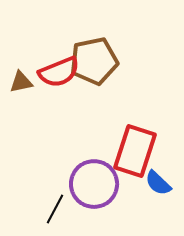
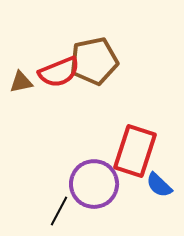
blue semicircle: moved 1 px right, 2 px down
black line: moved 4 px right, 2 px down
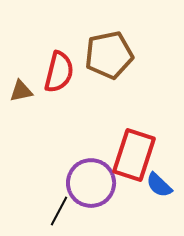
brown pentagon: moved 15 px right, 6 px up
red semicircle: rotated 54 degrees counterclockwise
brown triangle: moved 9 px down
red rectangle: moved 1 px left, 4 px down
purple circle: moved 3 px left, 1 px up
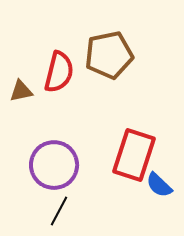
purple circle: moved 37 px left, 18 px up
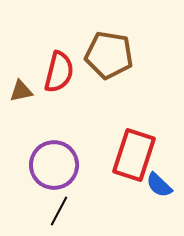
brown pentagon: rotated 21 degrees clockwise
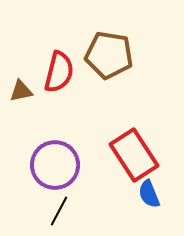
red rectangle: rotated 51 degrees counterclockwise
purple circle: moved 1 px right
blue semicircle: moved 10 px left, 9 px down; rotated 24 degrees clockwise
